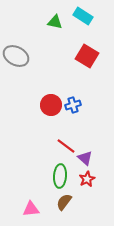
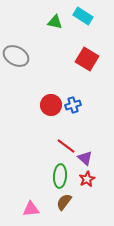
red square: moved 3 px down
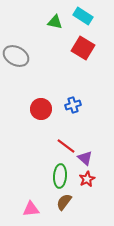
red square: moved 4 px left, 11 px up
red circle: moved 10 px left, 4 px down
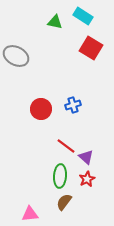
red square: moved 8 px right
purple triangle: moved 1 px right, 1 px up
pink triangle: moved 1 px left, 5 px down
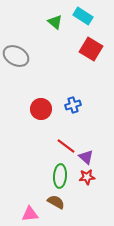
green triangle: rotated 28 degrees clockwise
red square: moved 1 px down
red star: moved 2 px up; rotated 21 degrees clockwise
brown semicircle: moved 8 px left; rotated 84 degrees clockwise
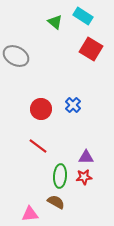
blue cross: rotated 28 degrees counterclockwise
red line: moved 28 px left
purple triangle: rotated 42 degrees counterclockwise
red star: moved 3 px left
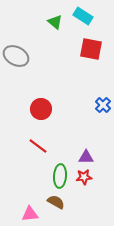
red square: rotated 20 degrees counterclockwise
blue cross: moved 30 px right
